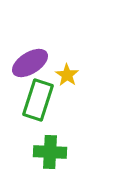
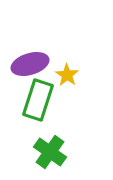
purple ellipse: moved 1 px down; rotated 15 degrees clockwise
green cross: rotated 32 degrees clockwise
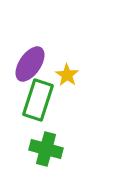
purple ellipse: rotated 39 degrees counterclockwise
green cross: moved 4 px left, 3 px up; rotated 20 degrees counterclockwise
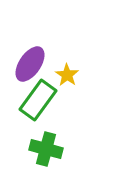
green rectangle: rotated 18 degrees clockwise
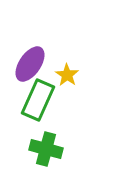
green rectangle: rotated 12 degrees counterclockwise
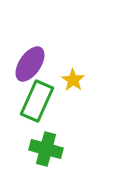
yellow star: moved 6 px right, 5 px down
green rectangle: moved 1 px left, 1 px down
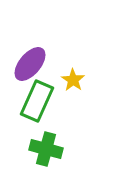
purple ellipse: rotated 6 degrees clockwise
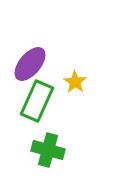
yellow star: moved 2 px right, 2 px down
green cross: moved 2 px right, 1 px down
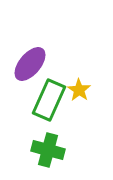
yellow star: moved 4 px right, 8 px down
green rectangle: moved 12 px right, 1 px up
